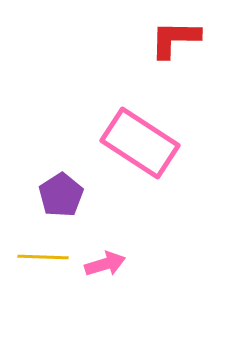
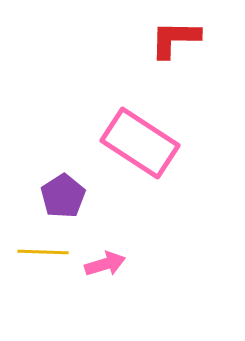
purple pentagon: moved 2 px right, 1 px down
yellow line: moved 5 px up
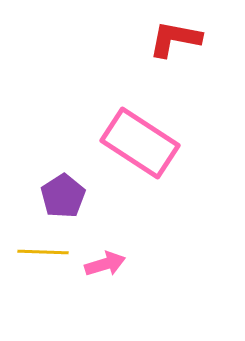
red L-shape: rotated 10 degrees clockwise
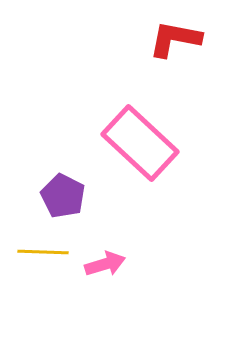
pink rectangle: rotated 10 degrees clockwise
purple pentagon: rotated 12 degrees counterclockwise
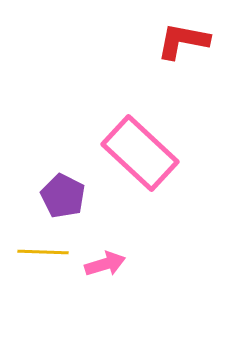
red L-shape: moved 8 px right, 2 px down
pink rectangle: moved 10 px down
